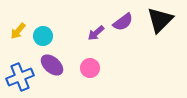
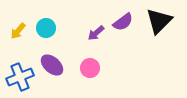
black triangle: moved 1 px left, 1 px down
cyan circle: moved 3 px right, 8 px up
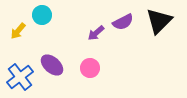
purple semicircle: rotated 10 degrees clockwise
cyan circle: moved 4 px left, 13 px up
blue cross: rotated 16 degrees counterclockwise
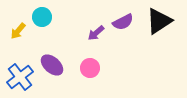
cyan circle: moved 2 px down
black triangle: rotated 12 degrees clockwise
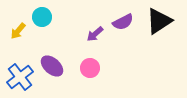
purple arrow: moved 1 px left, 1 px down
purple ellipse: moved 1 px down
